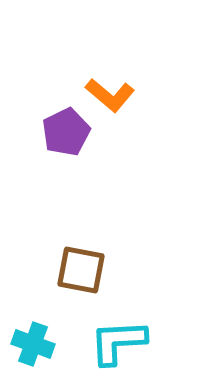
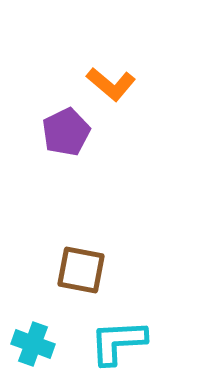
orange L-shape: moved 1 px right, 11 px up
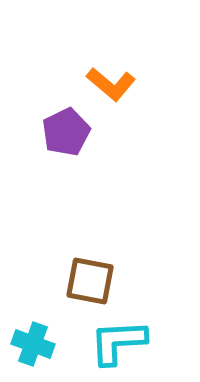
brown square: moved 9 px right, 11 px down
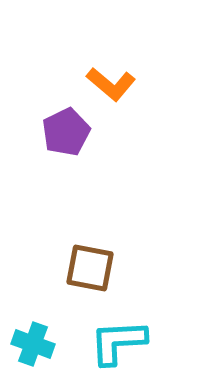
brown square: moved 13 px up
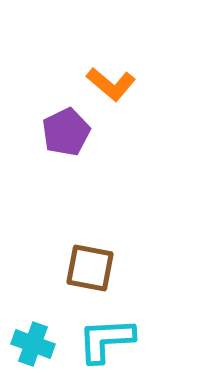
cyan L-shape: moved 12 px left, 2 px up
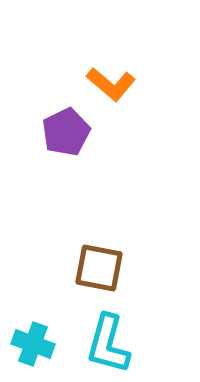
brown square: moved 9 px right
cyan L-shape: moved 2 px right, 4 px down; rotated 72 degrees counterclockwise
